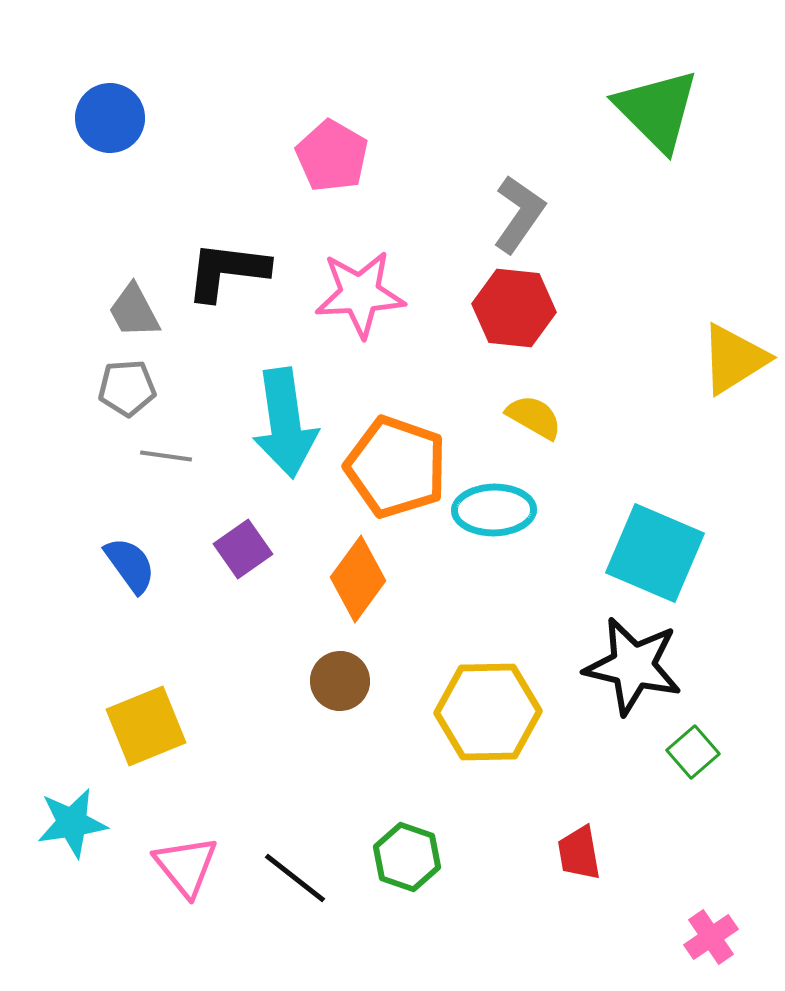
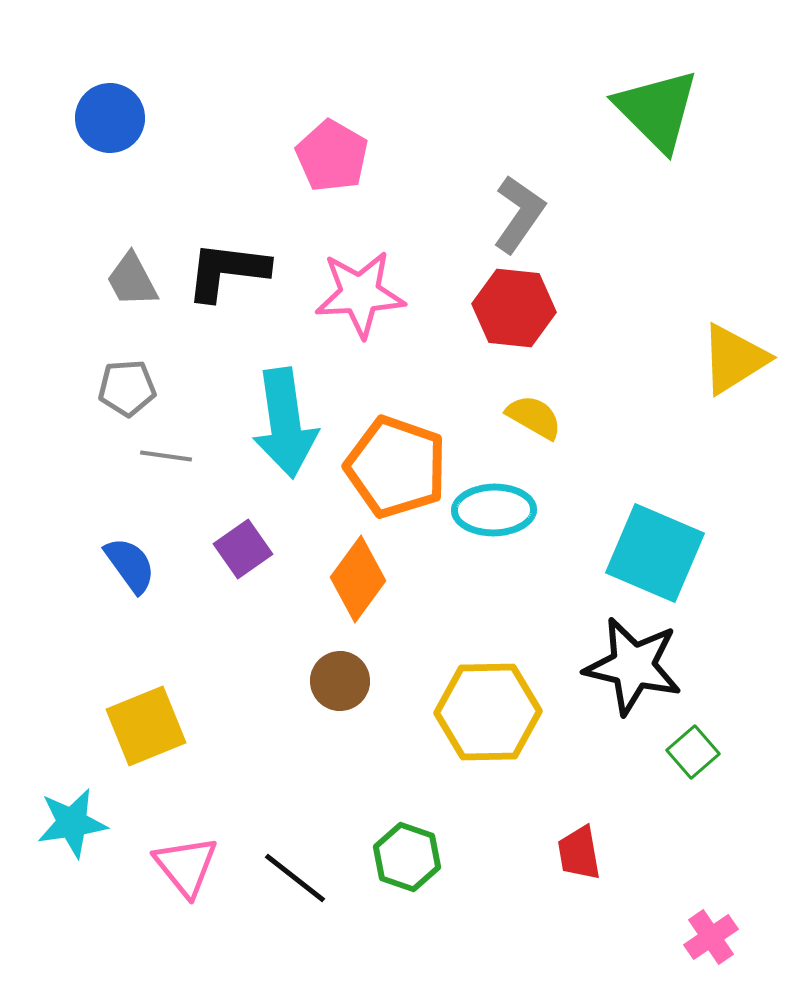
gray trapezoid: moved 2 px left, 31 px up
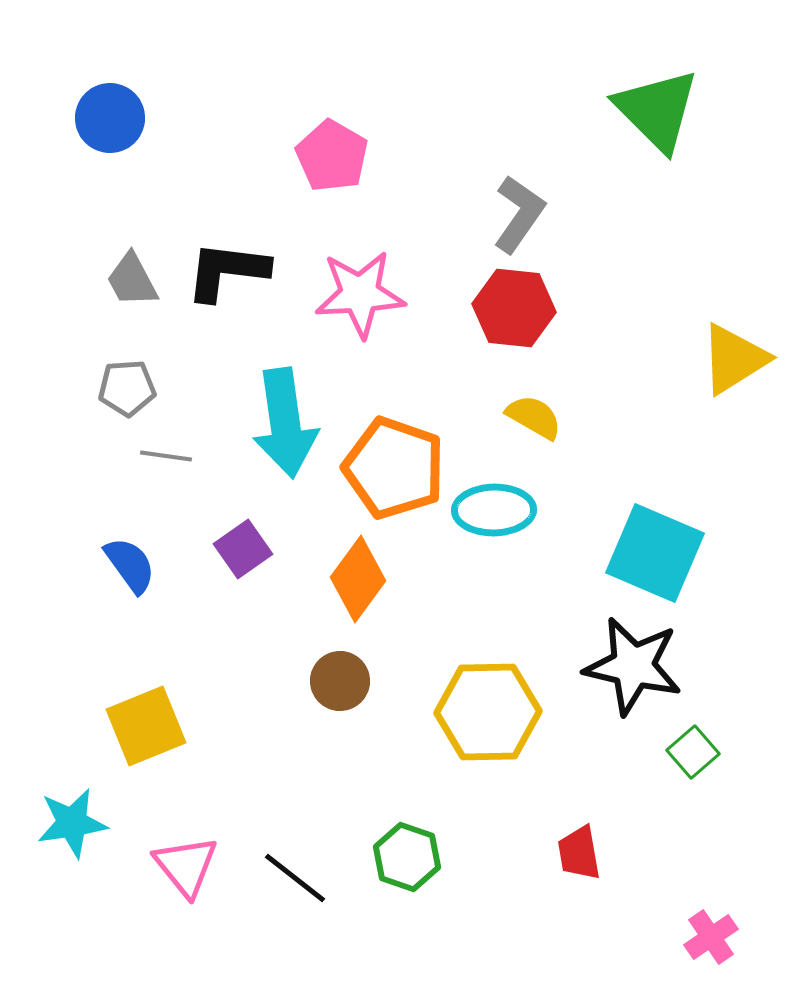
orange pentagon: moved 2 px left, 1 px down
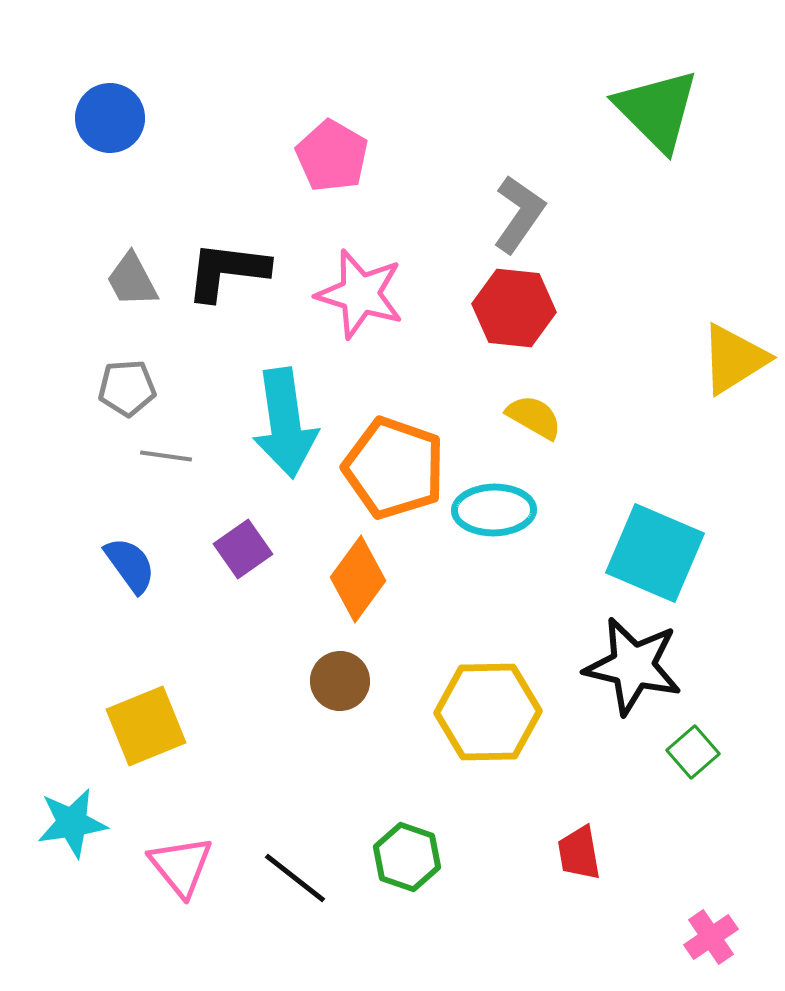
pink star: rotated 20 degrees clockwise
pink triangle: moved 5 px left
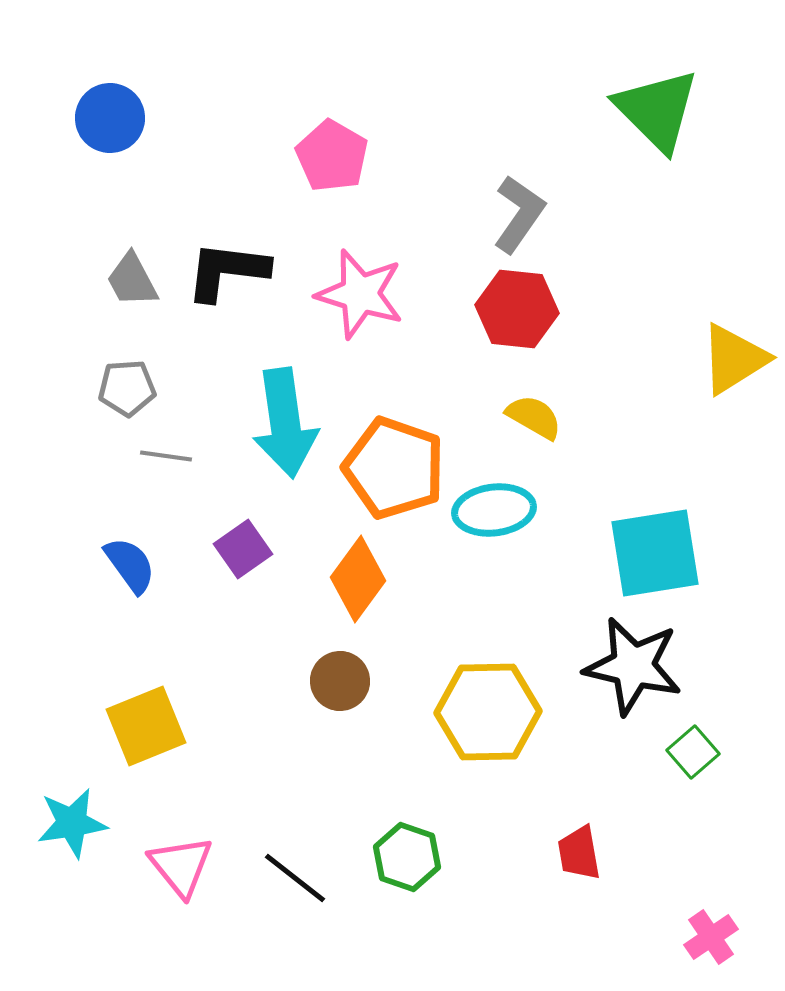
red hexagon: moved 3 px right, 1 px down
cyan ellipse: rotated 6 degrees counterclockwise
cyan square: rotated 32 degrees counterclockwise
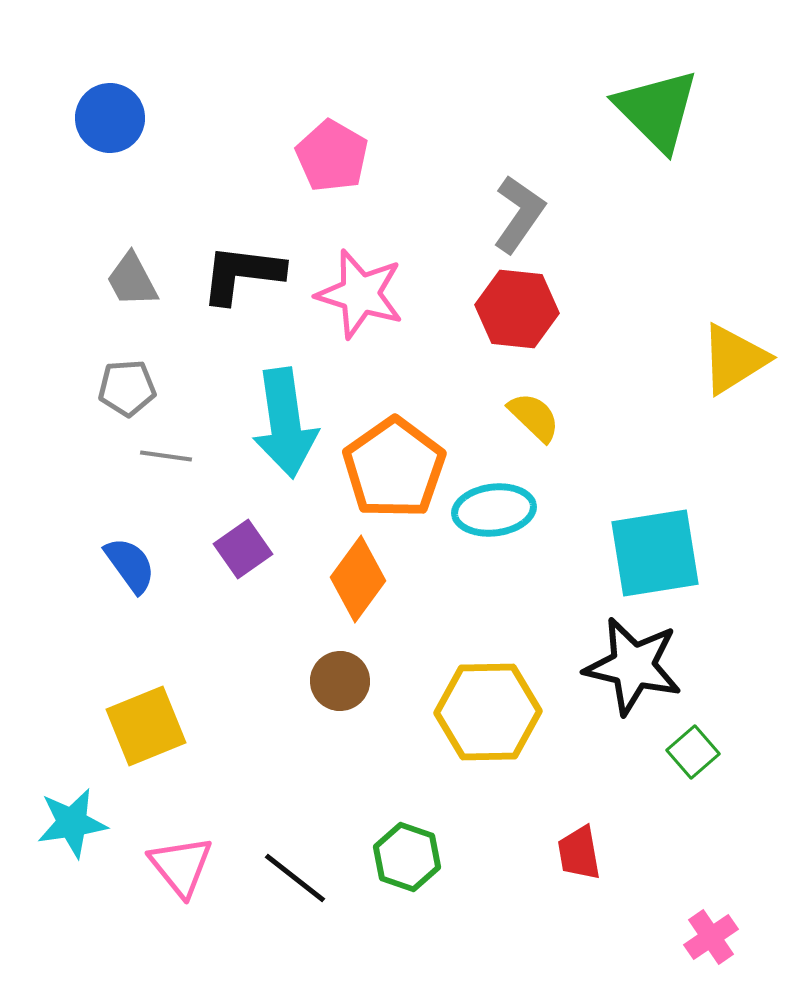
black L-shape: moved 15 px right, 3 px down
yellow semicircle: rotated 14 degrees clockwise
orange pentagon: rotated 18 degrees clockwise
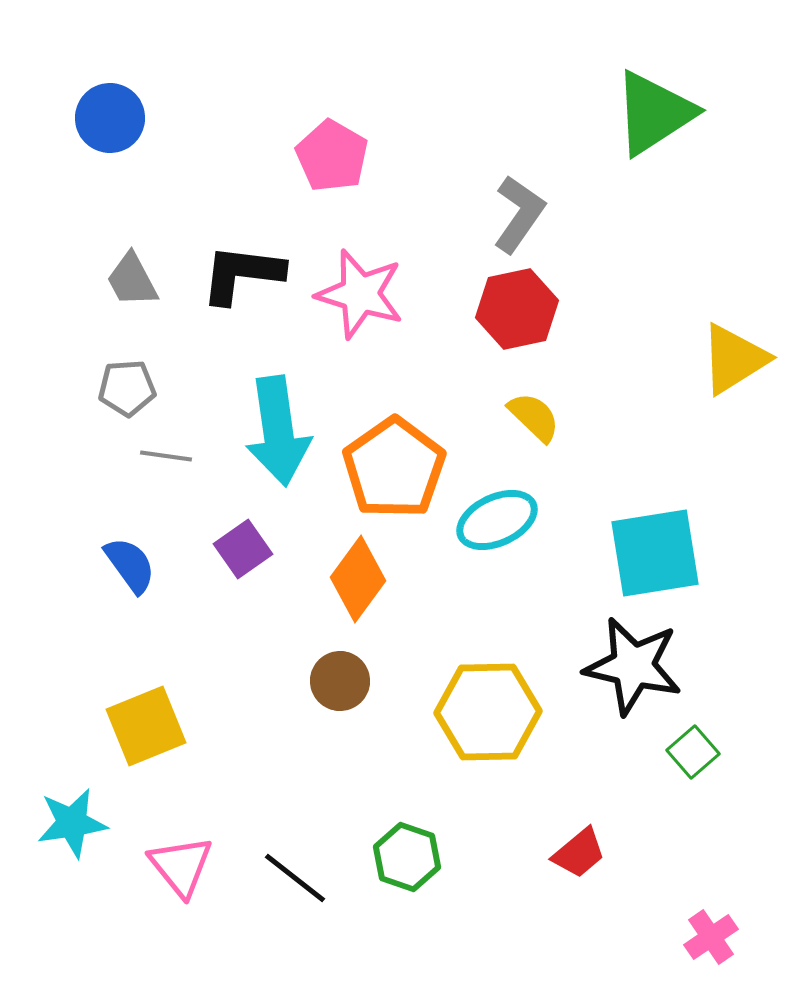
green triangle: moved 3 px left, 3 px down; rotated 42 degrees clockwise
red hexagon: rotated 18 degrees counterclockwise
cyan arrow: moved 7 px left, 8 px down
cyan ellipse: moved 3 px right, 10 px down; rotated 18 degrees counterclockwise
red trapezoid: rotated 120 degrees counterclockwise
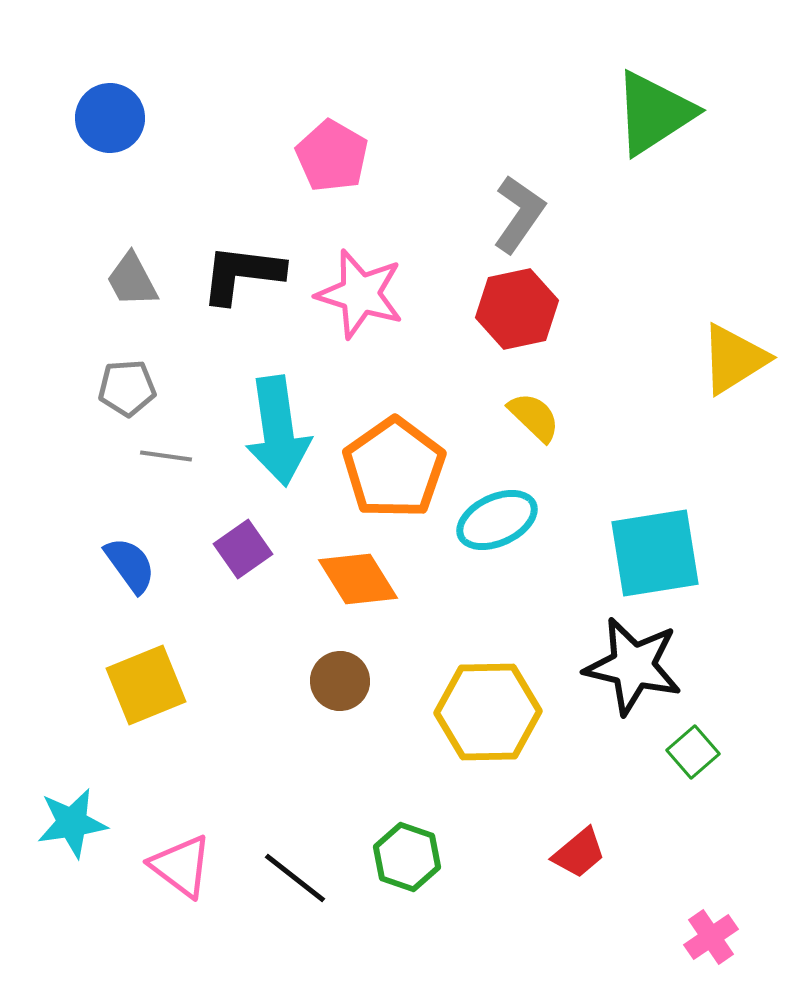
orange diamond: rotated 68 degrees counterclockwise
yellow square: moved 41 px up
pink triangle: rotated 14 degrees counterclockwise
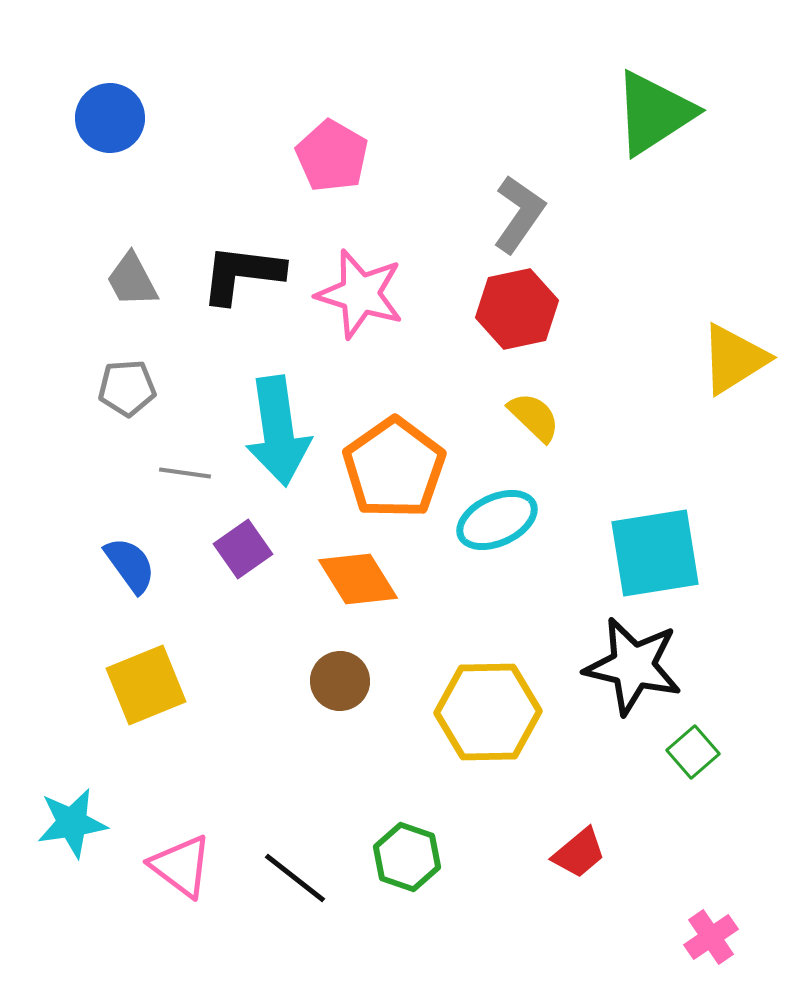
gray line: moved 19 px right, 17 px down
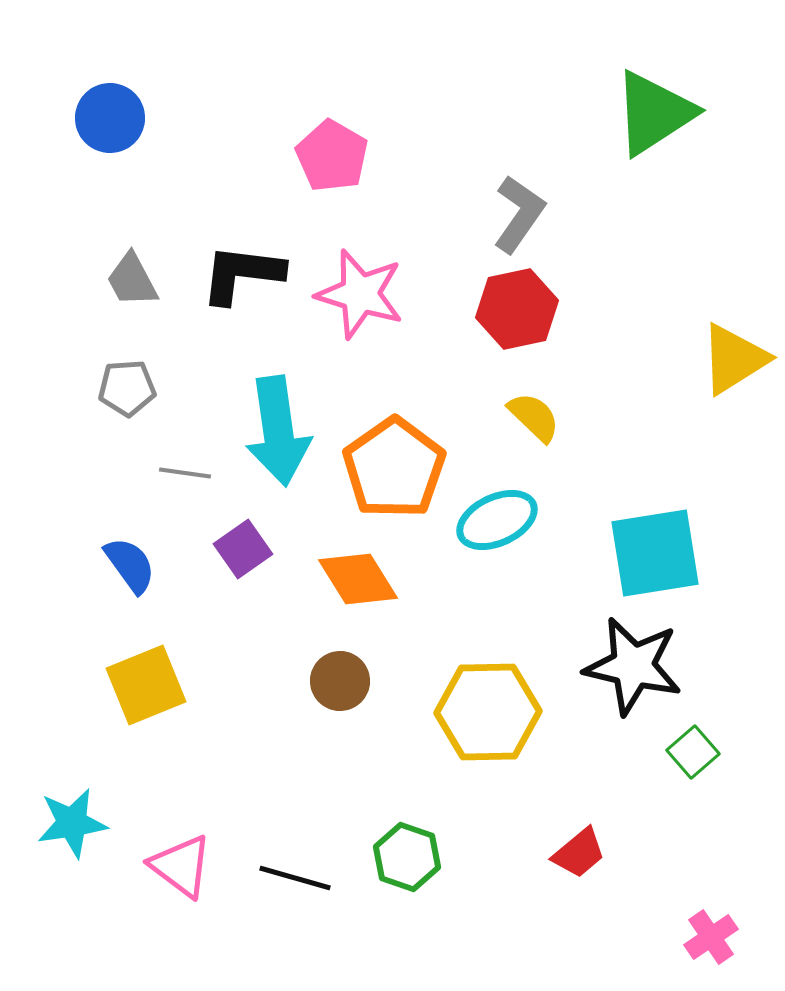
black line: rotated 22 degrees counterclockwise
